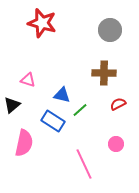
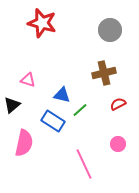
brown cross: rotated 15 degrees counterclockwise
pink circle: moved 2 px right
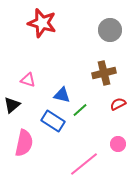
pink line: rotated 76 degrees clockwise
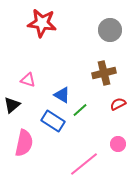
red star: rotated 8 degrees counterclockwise
blue triangle: rotated 18 degrees clockwise
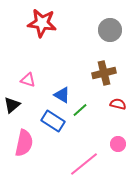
red semicircle: rotated 42 degrees clockwise
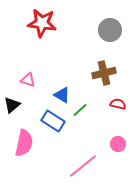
pink line: moved 1 px left, 2 px down
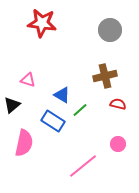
brown cross: moved 1 px right, 3 px down
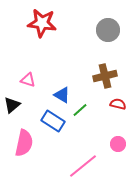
gray circle: moved 2 px left
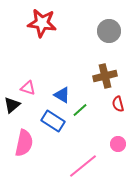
gray circle: moved 1 px right, 1 px down
pink triangle: moved 8 px down
red semicircle: rotated 119 degrees counterclockwise
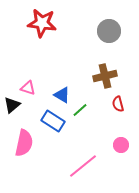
pink circle: moved 3 px right, 1 px down
